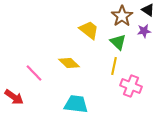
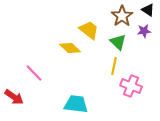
yellow diamond: moved 1 px right, 15 px up
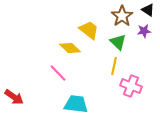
pink line: moved 24 px right
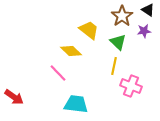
yellow diamond: moved 1 px right, 3 px down
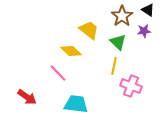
red arrow: moved 13 px right
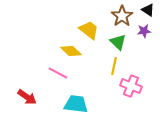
pink line: rotated 18 degrees counterclockwise
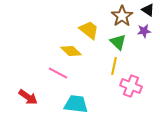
red arrow: moved 1 px right
